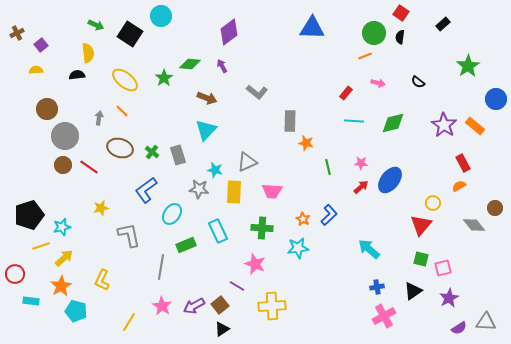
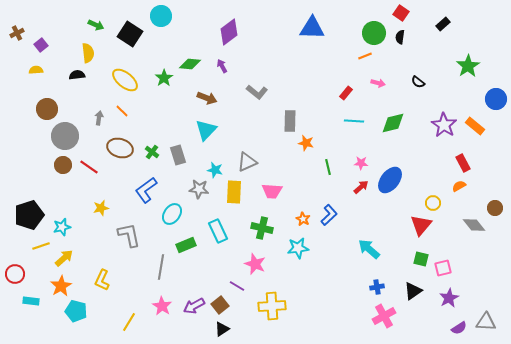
green cross at (262, 228): rotated 10 degrees clockwise
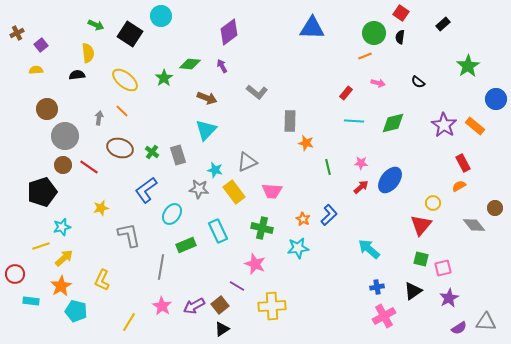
yellow rectangle at (234, 192): rotated 40 degrees counterclockwise
black pentagon at (29, 215): moved 13 px right, 23 px up
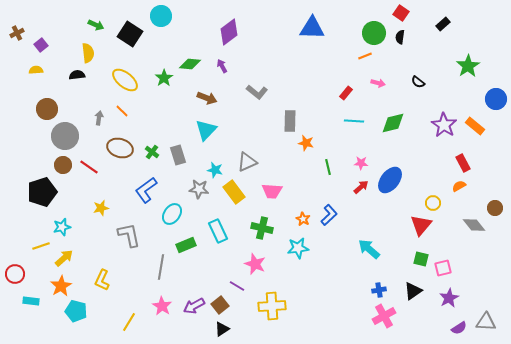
blue cross at (377, 287): moved 2 px right, 3 px down
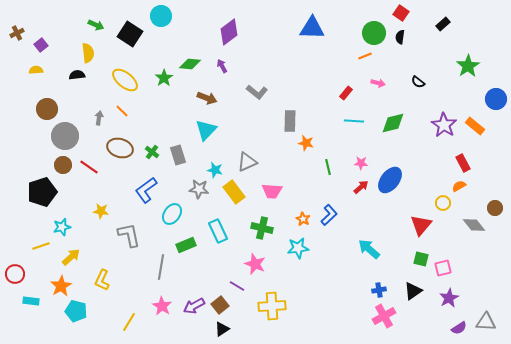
yellow circle at (433, 203): moved 10 px right
yellow star at (101, 208): moved 3 px down; rotated 21 degrees clockwise
yellow arrow at (64, 258): moved 7 px right, 1 px up
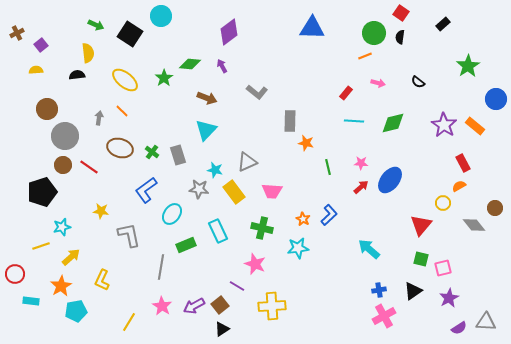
cyan pentagon at (76, 311): rotated 25 degrees counterclockwise
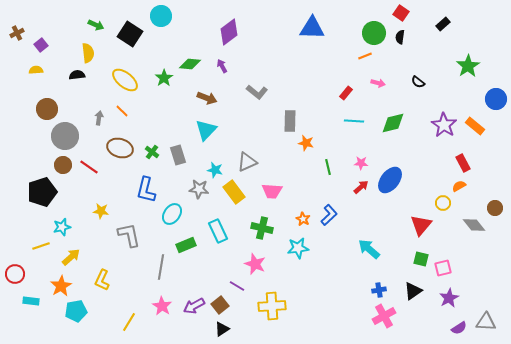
blue L-shape at (146, 190): rotated 40 degrees counterclockwise
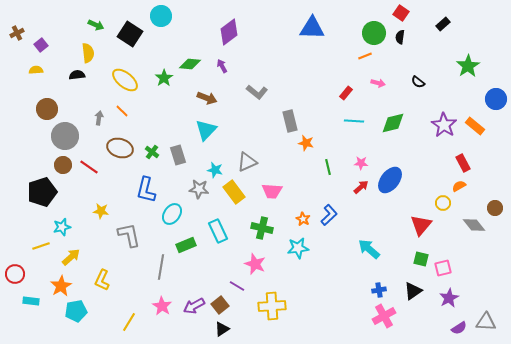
gray rectangle at (290, 121): rotated 15 degrees counterclockwise
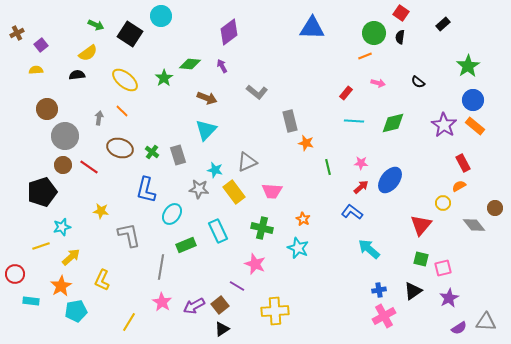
yellow semicircle at (88, 53): rotated 60 degrees clockwise
blue circle at (496, 99): moved 23 px left, 1 px down
blue L-shape at (329, 215): moved 23 px right, 3 px up; rotated 100 degrees counterclockwise
cyan star at (298, 248): rotated 30 degrees clockwise
pink star at (162, 306): moved 4 px up
yellow cross at (272, 306): moved 3 px right, 5 px down
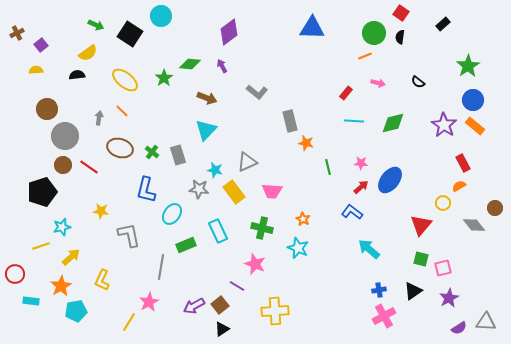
pink star at (162, 302): moved 13 px left; rotated 12 degrees clockwise
